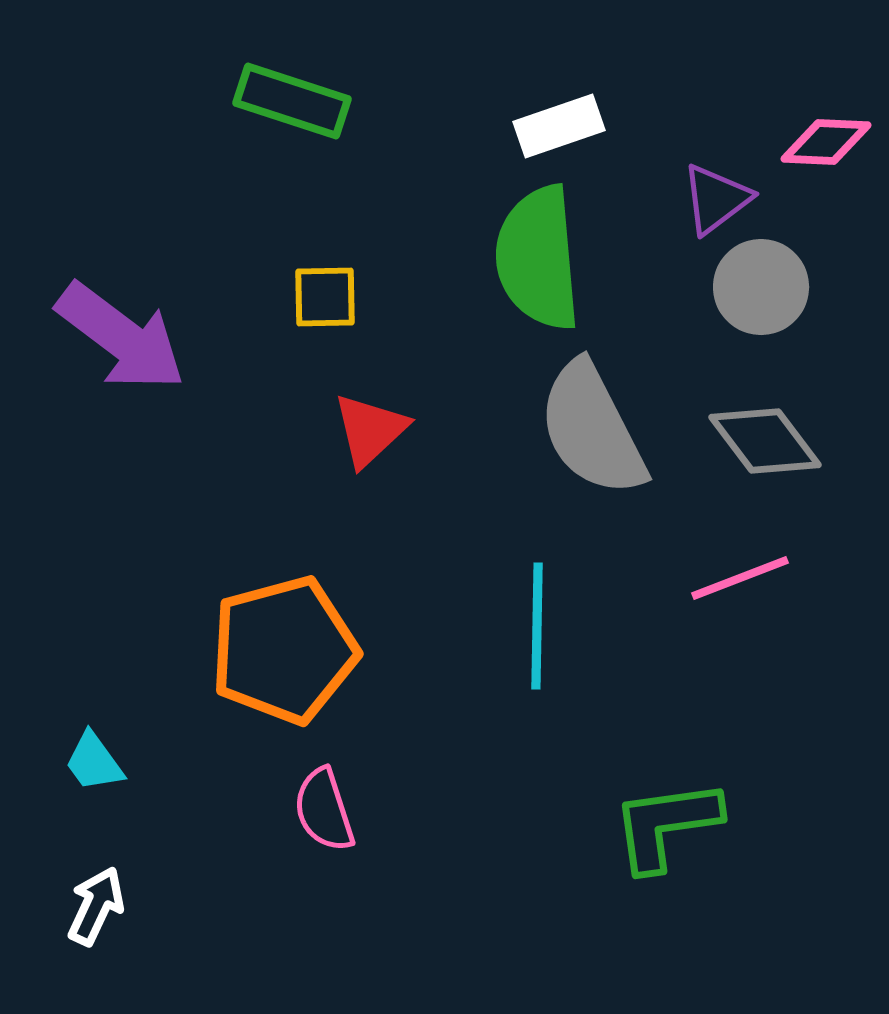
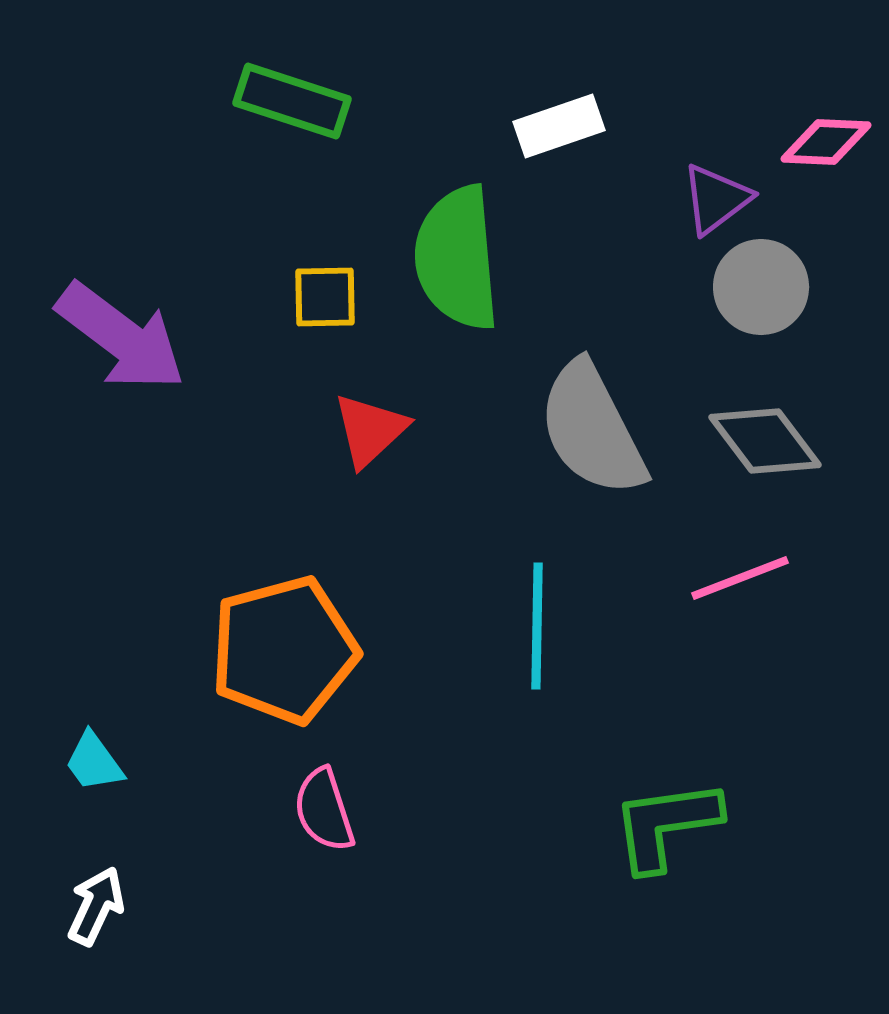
green semicircle: moved 81 px left
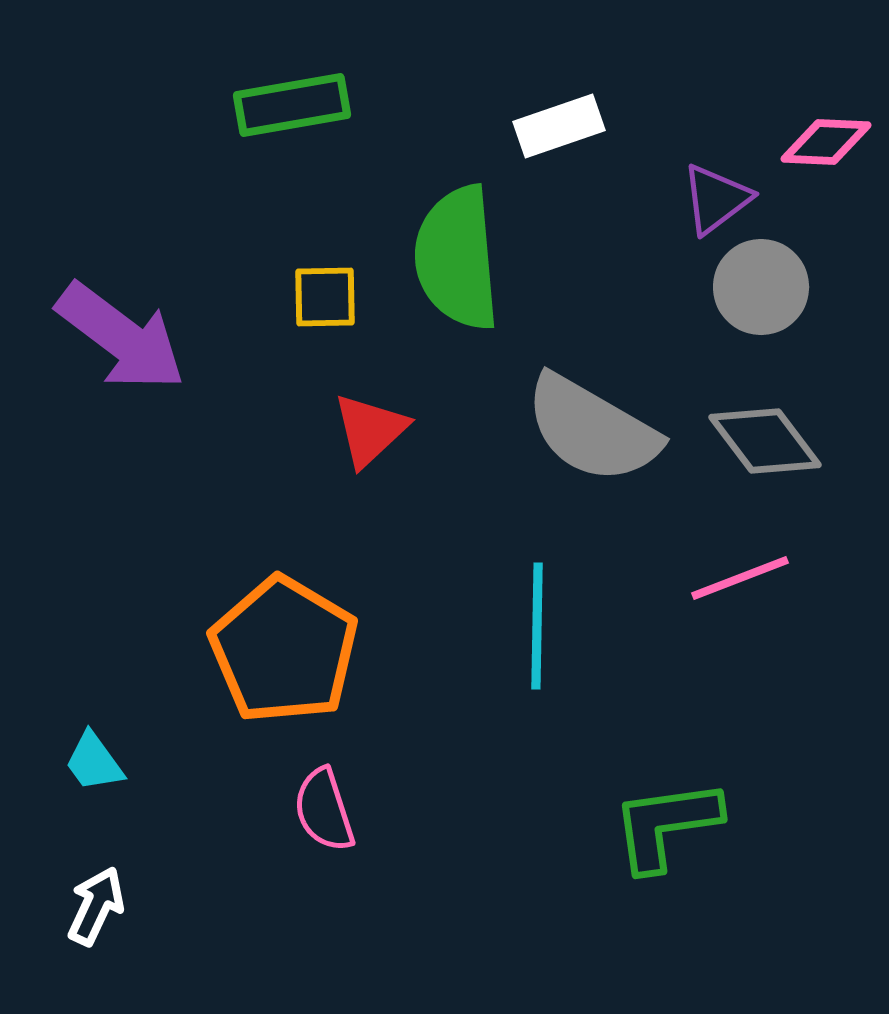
green rectangle: moved 4 px down; rotated 28 degrees counterclockwise
gray semicircle: rotated 33 degrees counterclockwise
orange pentagon: rotated 26 degrees counterclockwise
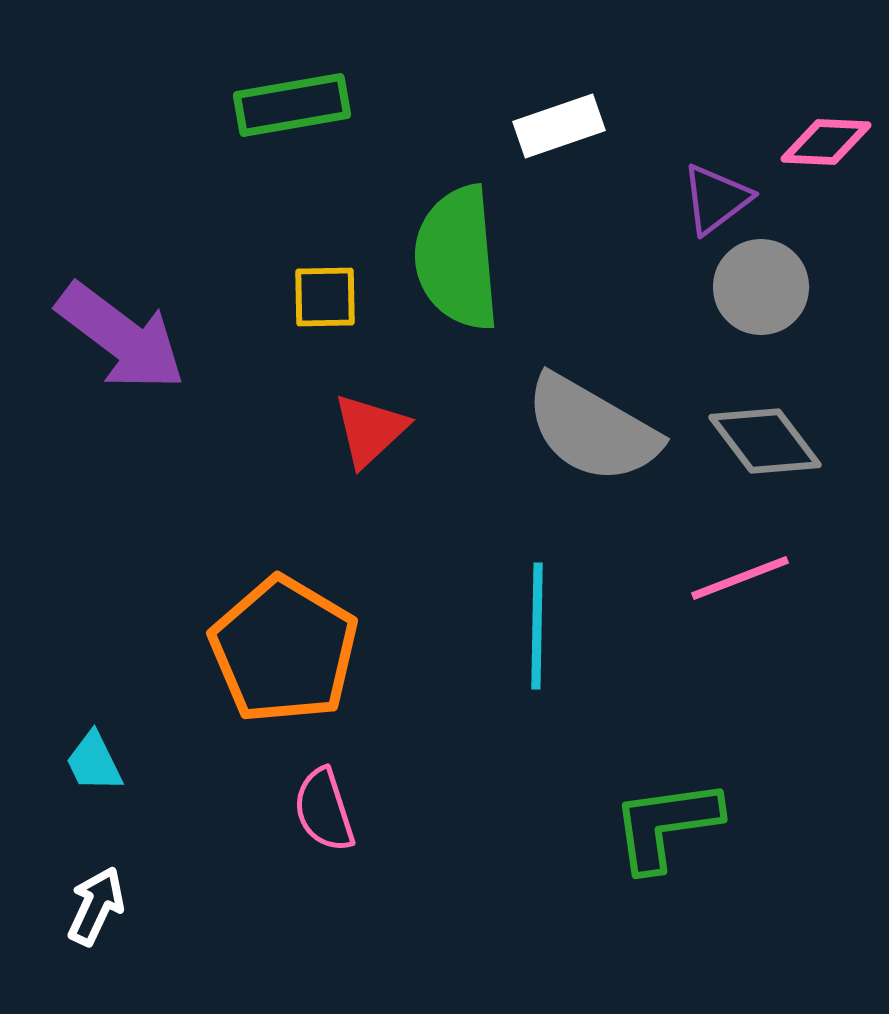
cyan trapezoid: rotated 10 degrees clockwise
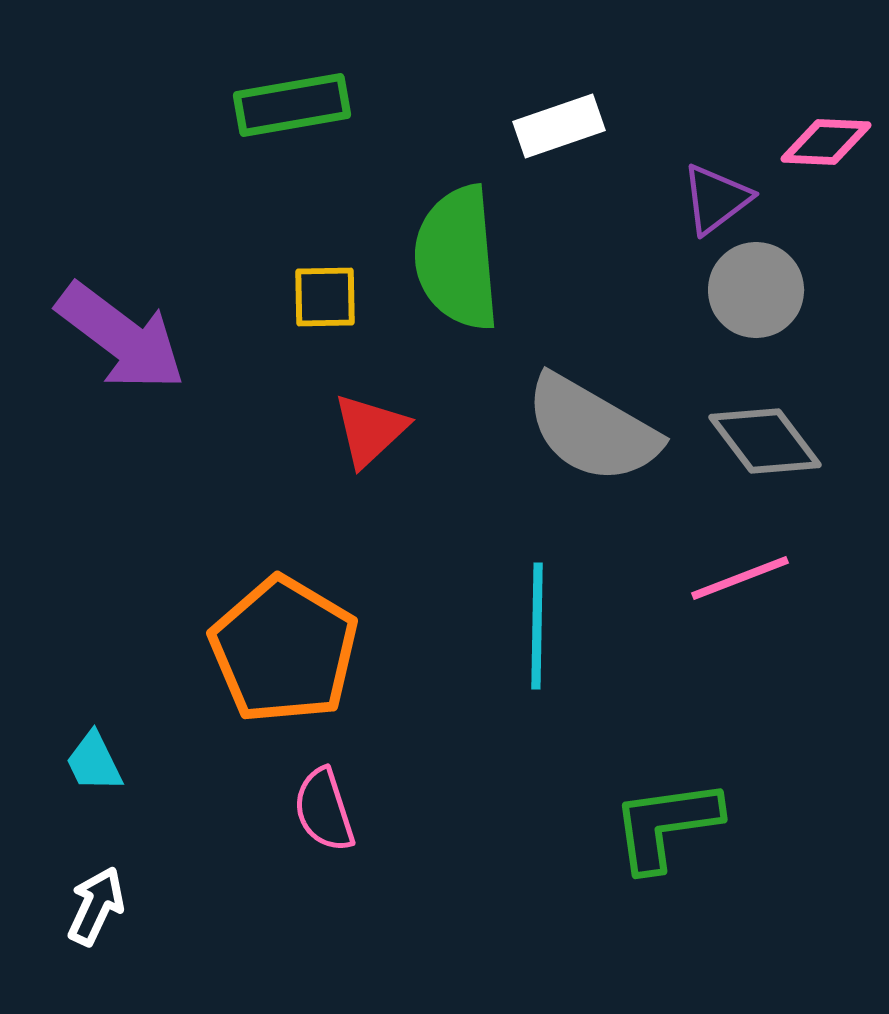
gray circle: moved 5 px left, 3 px down
